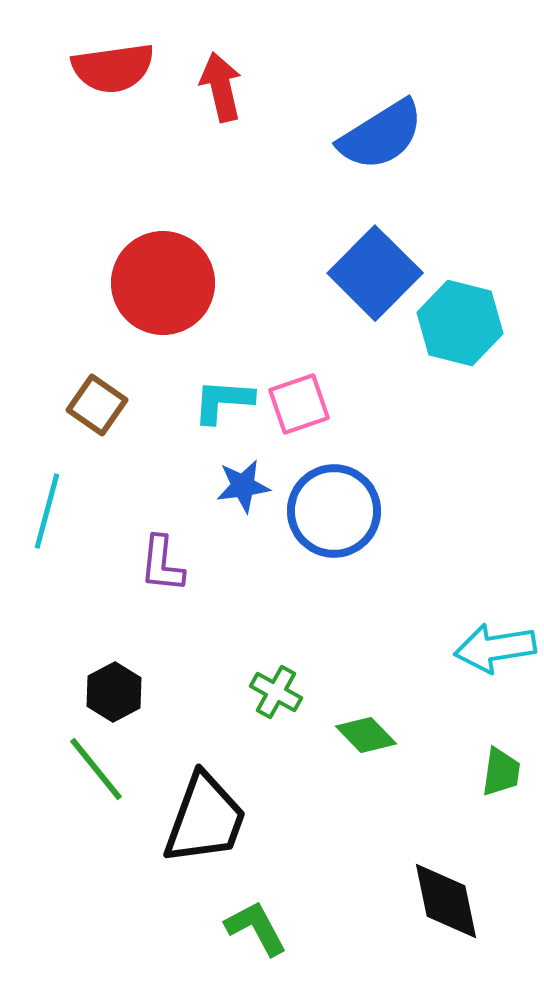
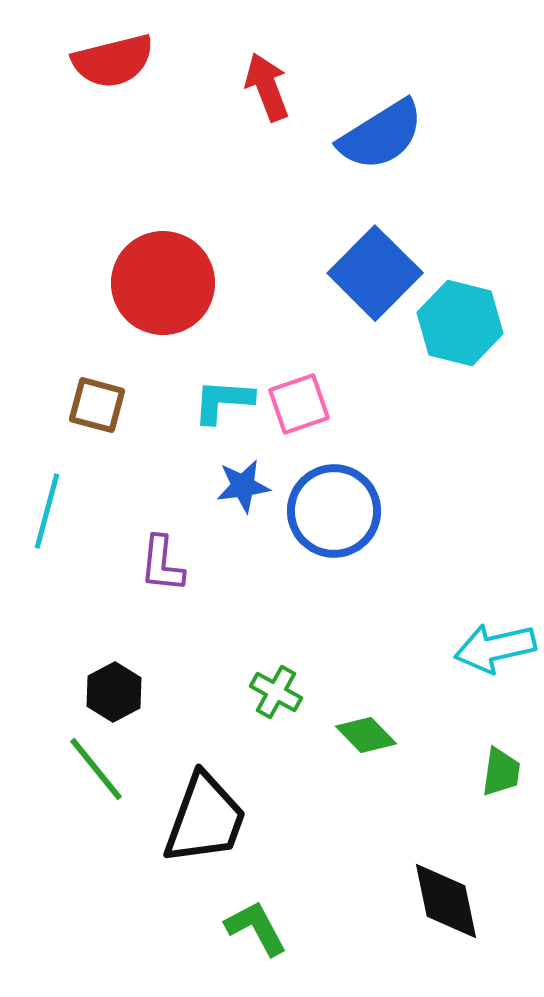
red semicircle: moved 7 px up; rotated 6 degrees counterclockwise
red arrow: moved 46 px right; rotated 8 degrees counterclockwise
brown square: rotated 20 degrees counterclockwise
cyan arrow: rotated 4 degrees counterclockwise
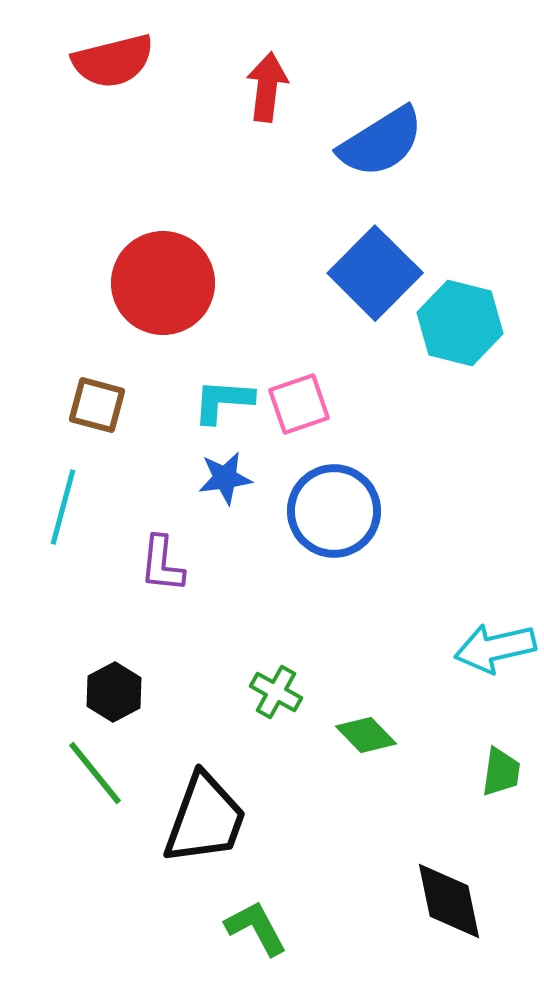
red arrow: rotated 28 degrees clockwise
blue semicircle: moved 7 px down
blue star: moved 18 px left, 8 px up
cyan line: moved 16 px right, 4 px up
green line: moved 1 px left, 4 px down
black diamond: moved 3 px right
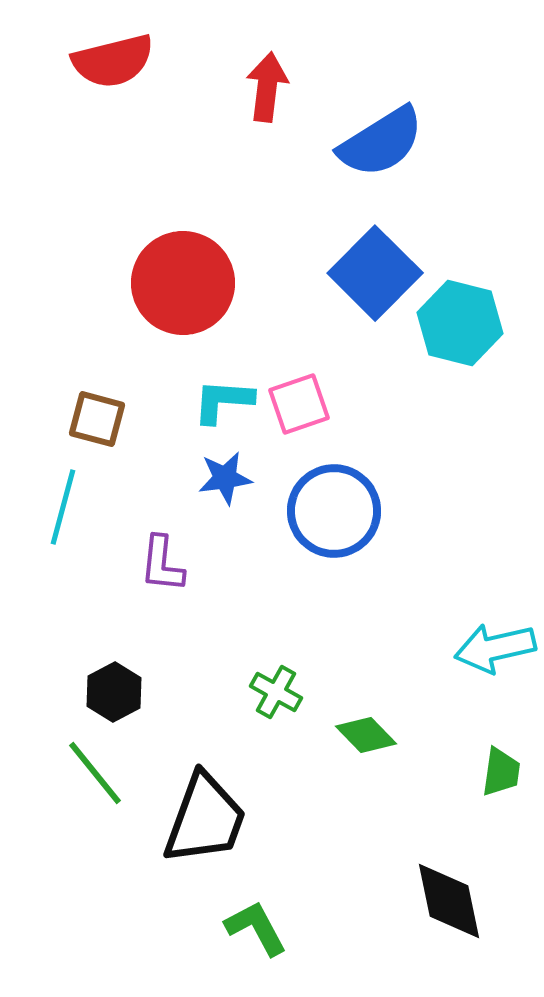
red circle: moved 20 px right
brown square: moved 14 px down
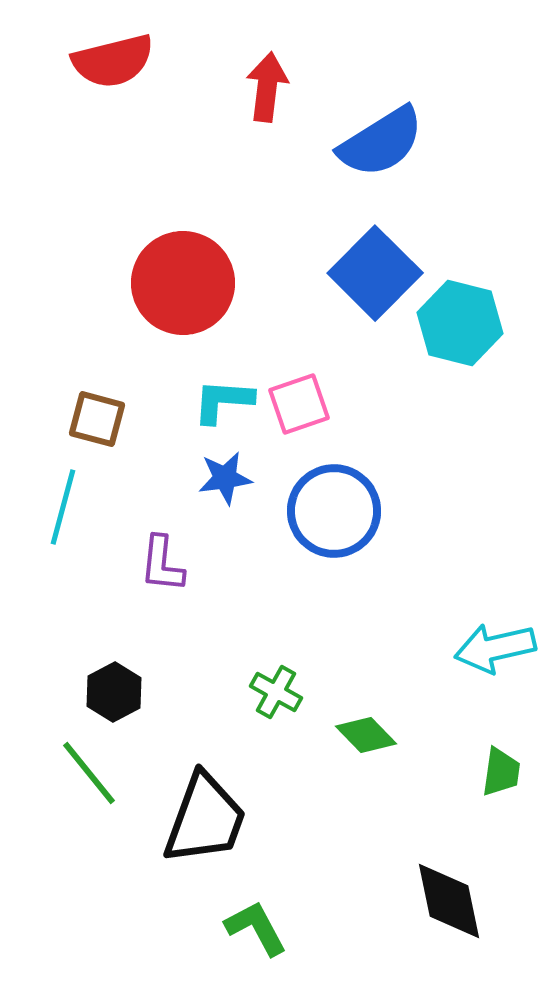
green line: moved 6 px left
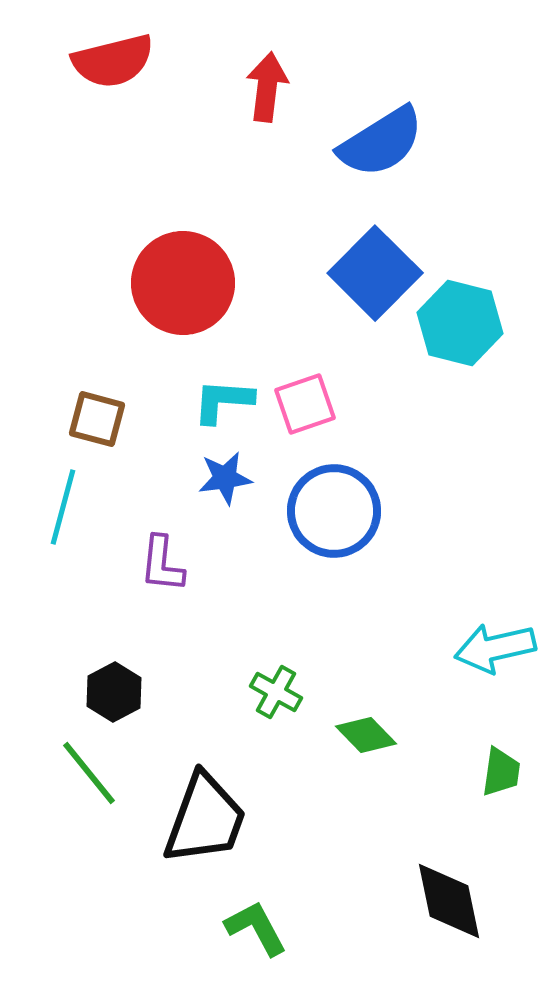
pink square: moved 6 px right
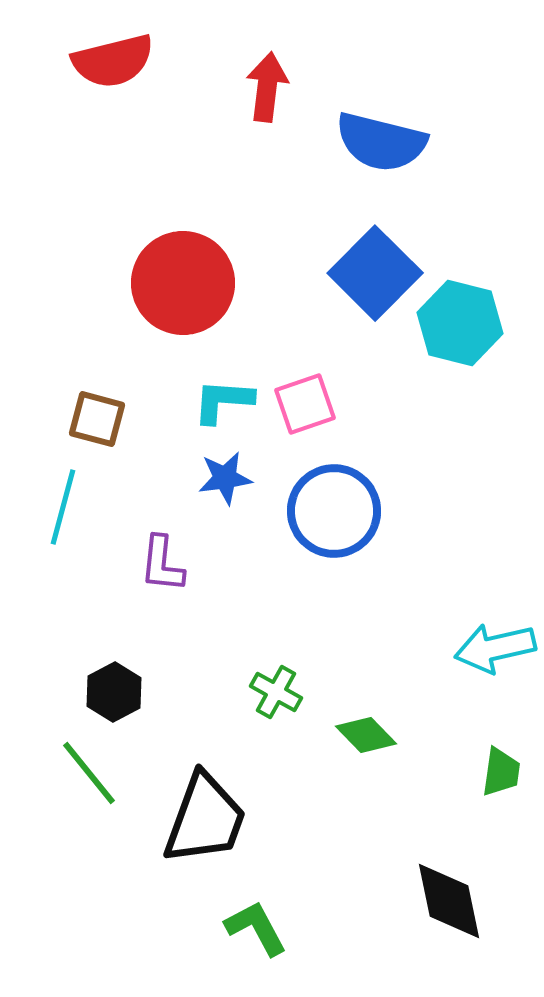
blue semicircle: rotated 46 degrees clockwise
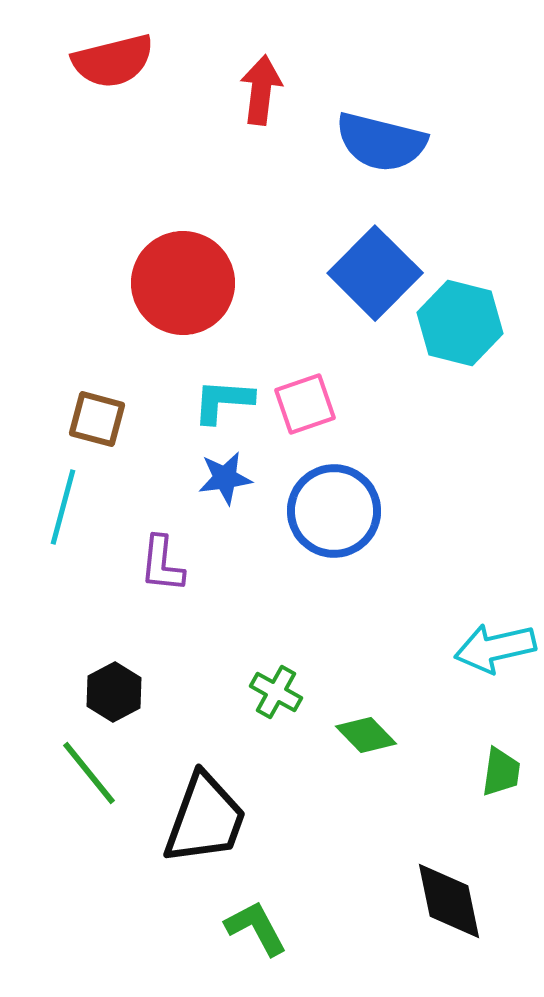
red arrow: moved 6 px left, 3 px down
